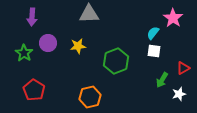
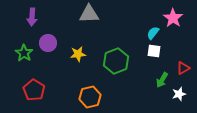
yellow star: moved 8 px down
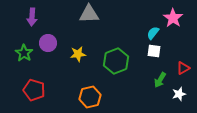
green arrow: moved 2 px left
red pentagon: rotated 15 degrees counterclockwise
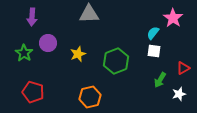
yellow star: rotated 14 degrees counterclockwise
red pentagon: moved 1 px left, 2 px down
